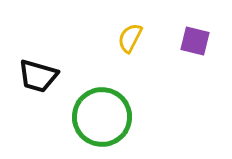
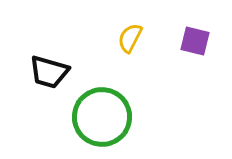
black trapezoid: moved 11 px right, 4 px up
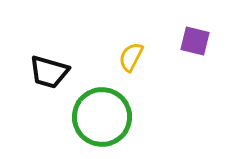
yellow semicircle: moved 1 px right, 19 px down
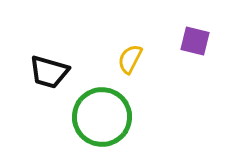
yellow semicircle: moved 1 px left, 2 px down
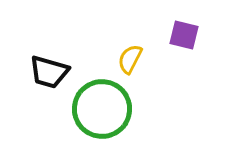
purple square: moved 11 px left, 6 px up
green circle: moved 8 px up
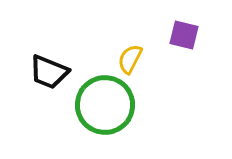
black trapezoid: rotated 6 degrees clockwise
green circle: moved 3 px right, 4 px up
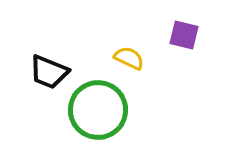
yellow semicircle: moved 1 px left, 1 px up; rotated 88 degrees clockwise
green circle: moved 7 px left, 5 px down
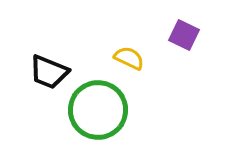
purple square: rotated 12 degrees clockwise
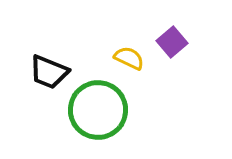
purple square: moved 12 px left, 7 px down; rotated 24 degrees clockwise
